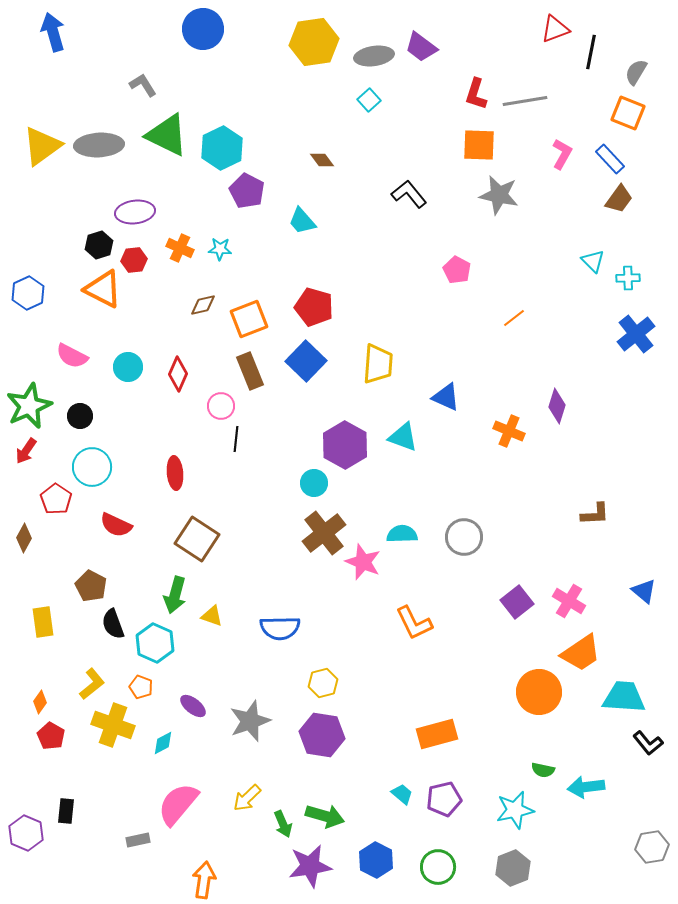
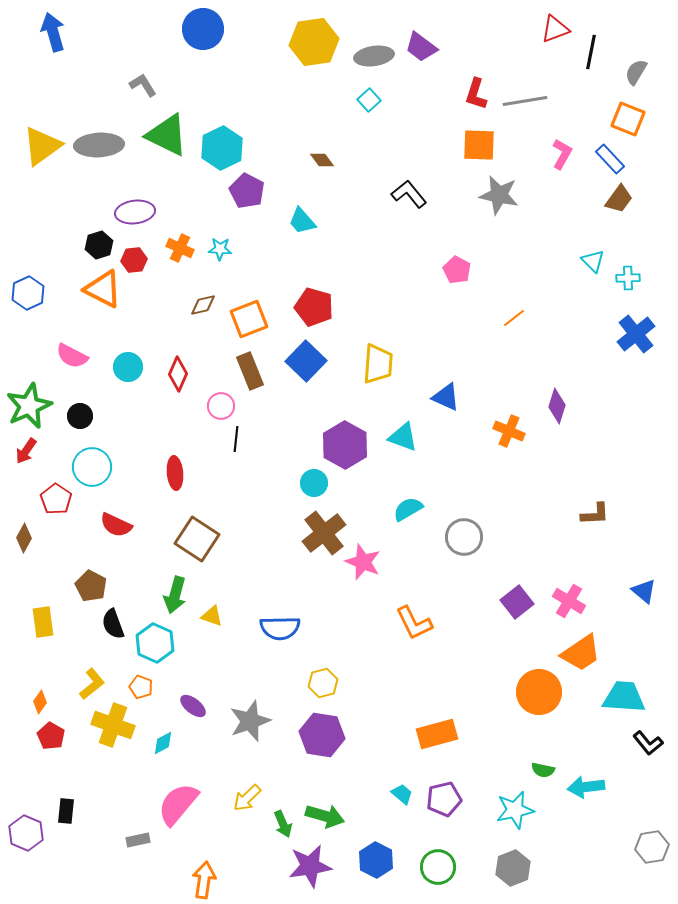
orange square at (628, 113): moved 6 px down
cyan semicircle at (402, 534): moved 6 px right, 25 px up; rotated 28 degrees counterclockwise
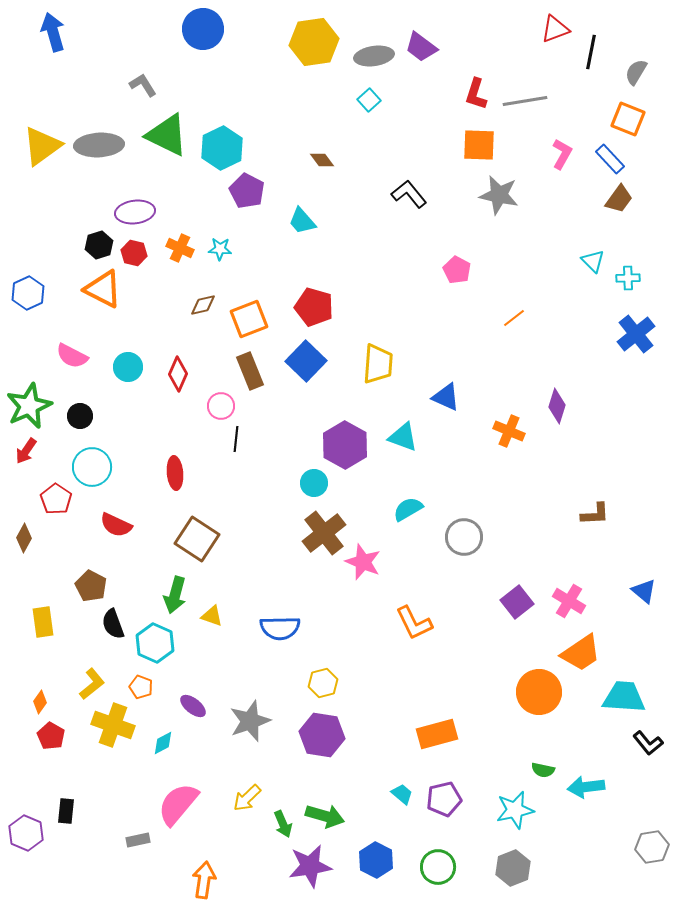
red hexagon at (134, 260): moved 7 px up; rotated 20 degrees clockwise
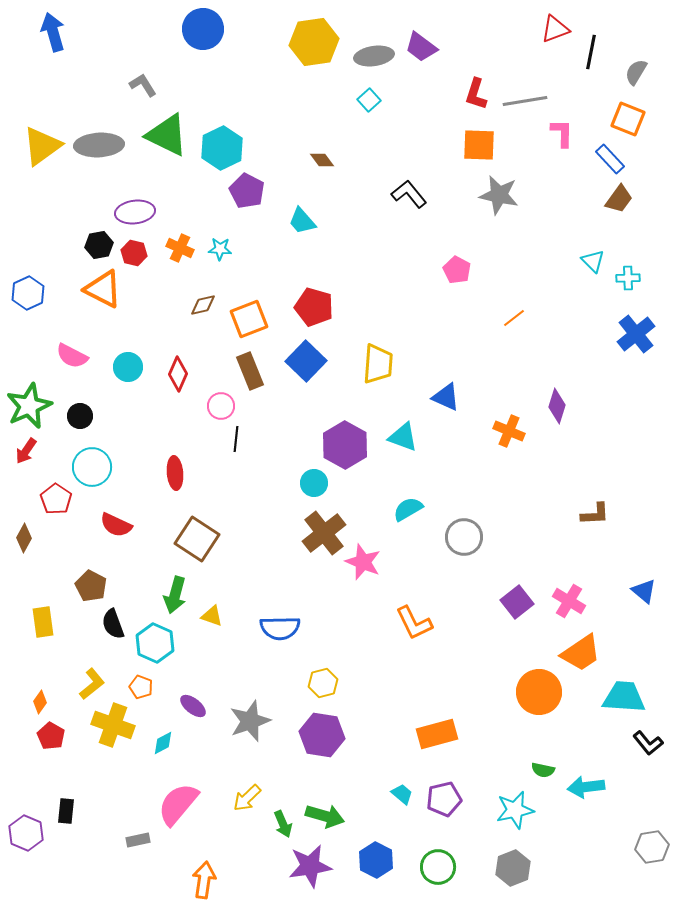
pink L-shape at (562, 154): moved 21 px up; rotated 28 degrees counterclockwise
black hexagon at (99, 245): rotated 8 degrees clockwise
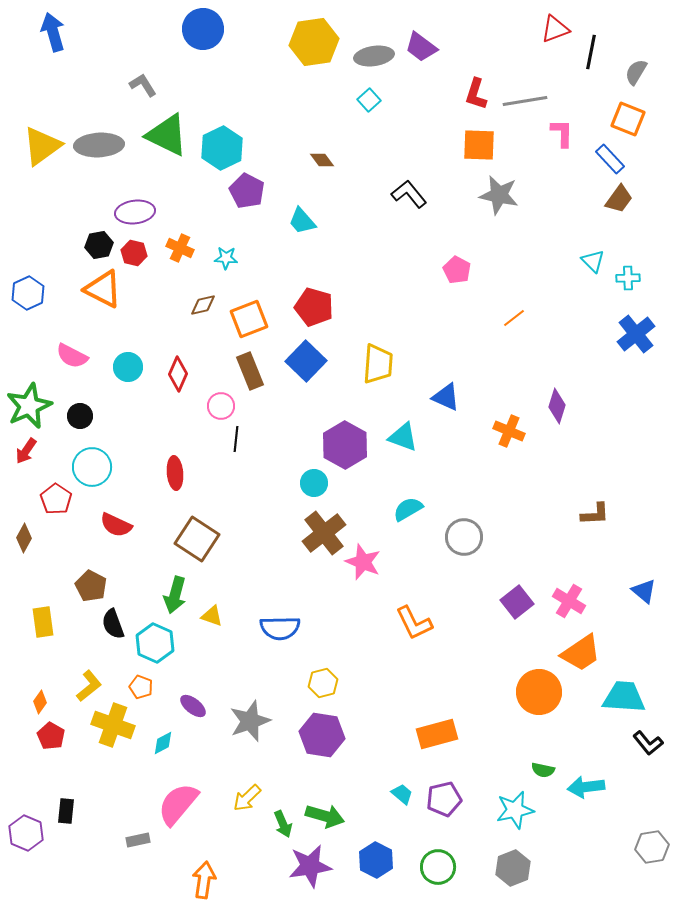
cyan star at (220, 249): moved 6 px right, 9 px down
yellow L-shape at (92, 684): moved 3 px left, 2 px down
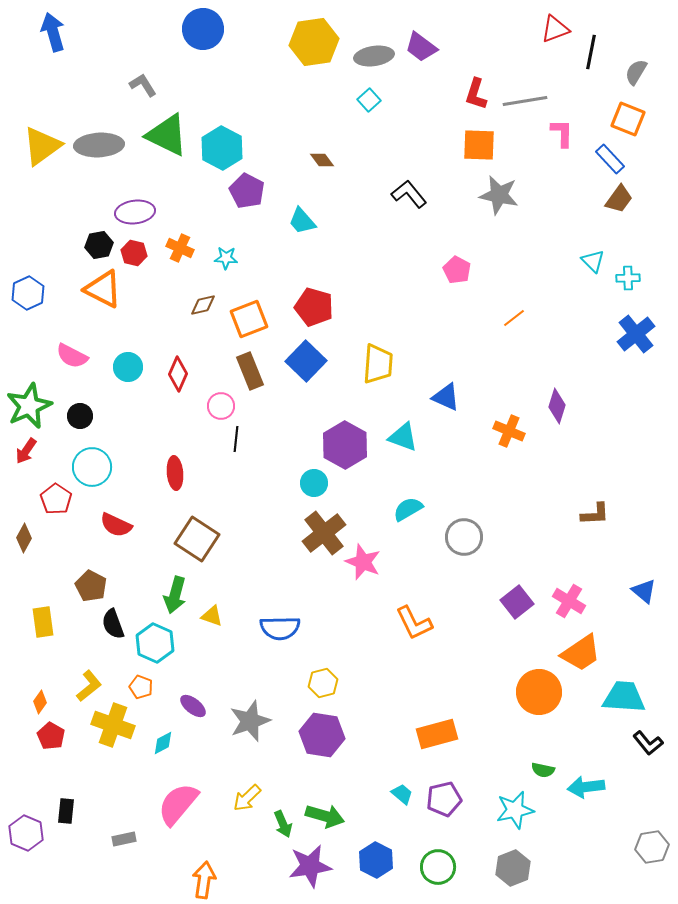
cyan hexagon at (222, 148): rotated 6 degrees counterclockwise
gray rectangle at (138, 840): moved 14 px left, 1 px up
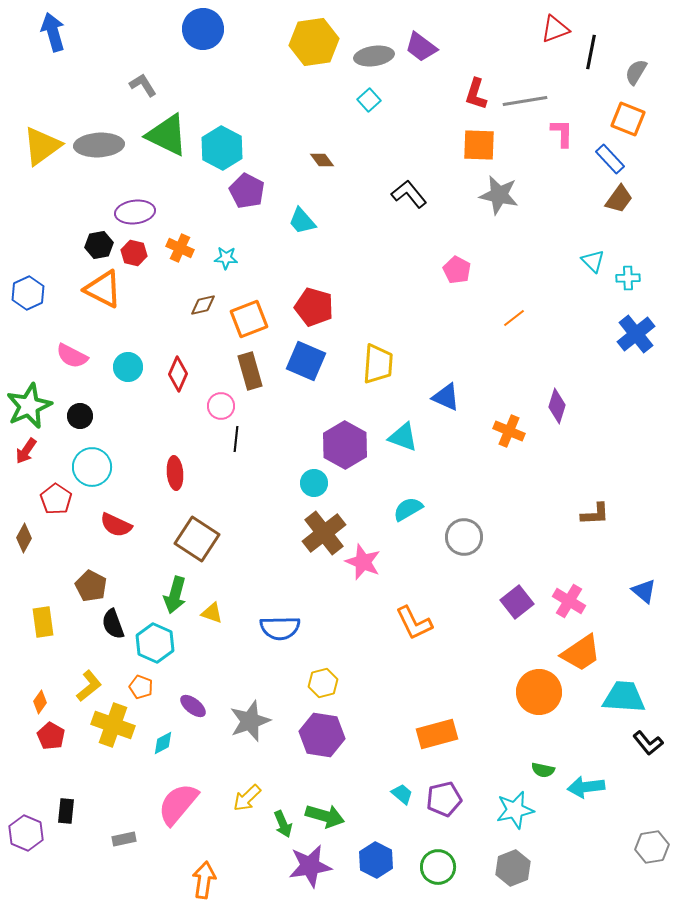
blue square at (306, 361): rotated 21 degrees counterclockwise
brown rectangle at (250, 371): rotated 6 degrees clockwise
yellow triangle at (212, 616): moved 3 px up
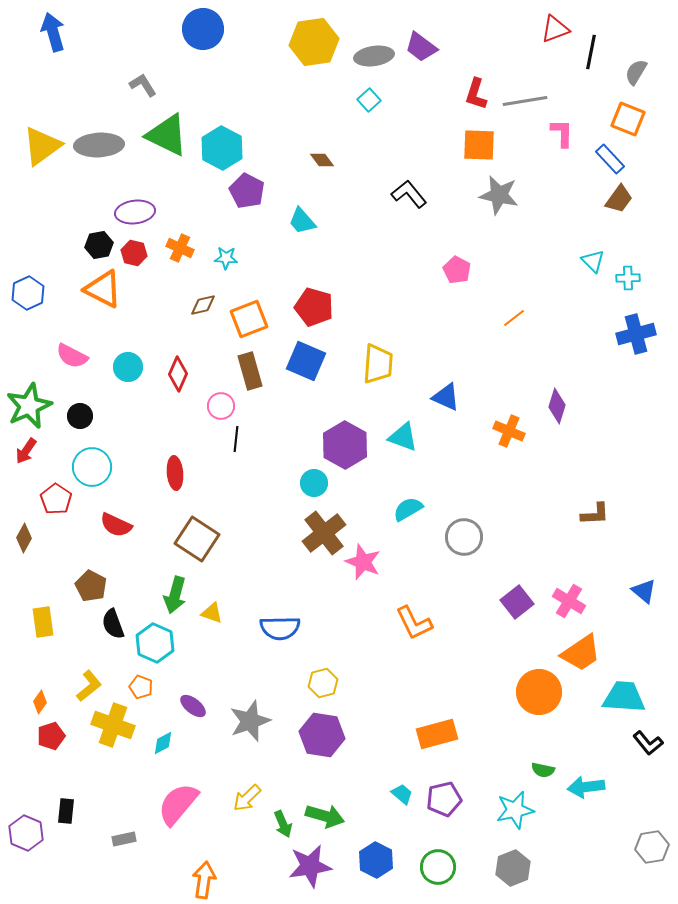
blue cross at (636, 334): rotated 24 degrees clockwise
red pentagon at (51, 736): rotated 24 degrees clockwise
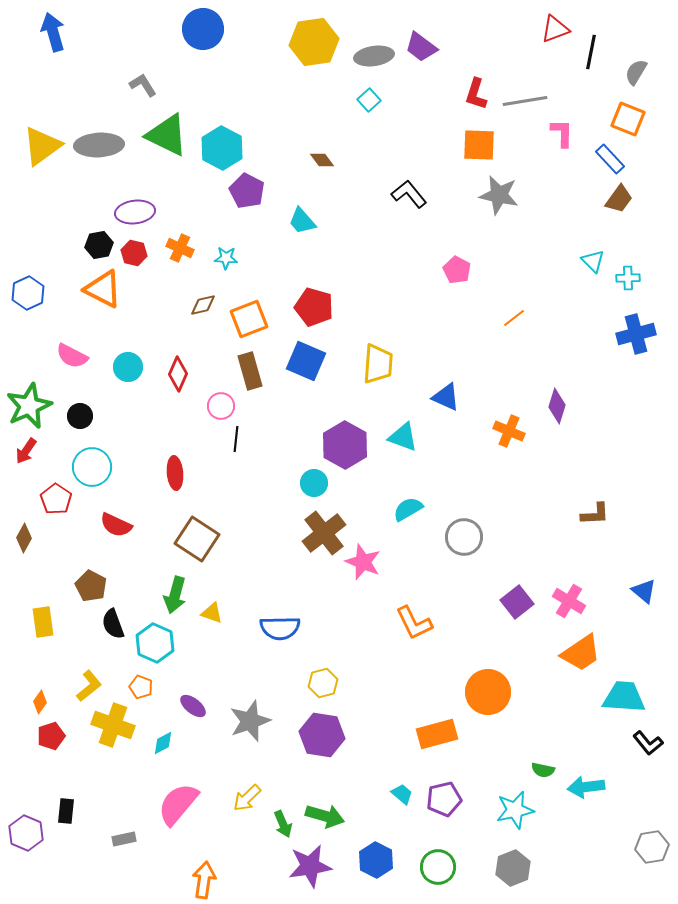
orange circle at (539, 692): moved 51 px left
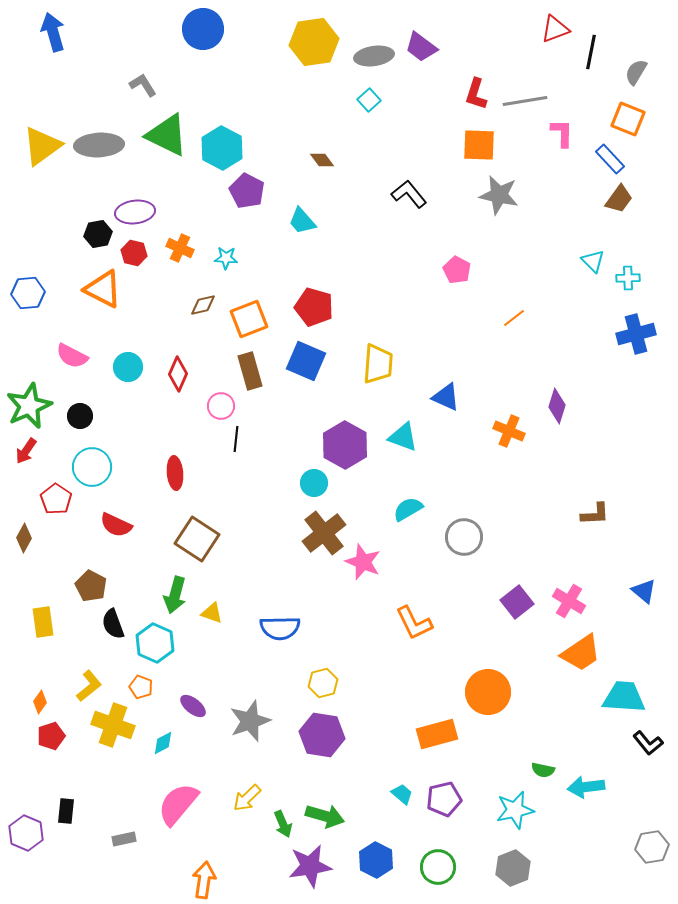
black hexagon at (99, 245): moved 1 px left, 11 px up
blue hexagon at (28, 293): rotated 20 degrees clockwise
